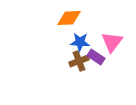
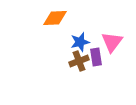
orange diamond: moved 14 px left
blue star: rotated 18 degrees counterclockwise
purple rectangle: rotated 48 degrees clockwise
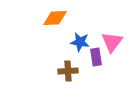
blue star: rotated 24 degrees clockwise
brown cross: moved 11 px left, 10 px down; rotated 18 degrees clockwise
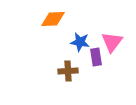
orange diamond: moved 2 px left, 1 px down
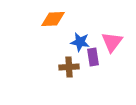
purple rectangle: moved 3 px left
brown cross: moved 1 px right, 4 px up
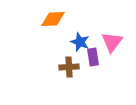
blue star: rotated 12 degrees clockwise
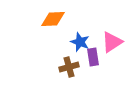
pink triangle: rotated 20 degrees clockwise
brown cross: rotated 12 degrees counterclockwise
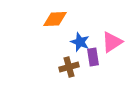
orange diamond: moved 2 px right
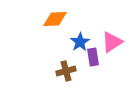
blue star: rotated 18 degrees clockwise
brown cross: moved 3 px left, 4 px down
